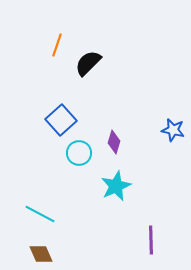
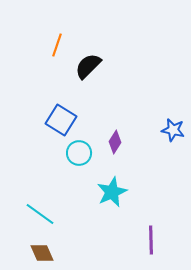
black semicircle: moved 3 px down
blue square: rotated 16 degrees counterclockwise
purple diamond: moved 1 px right; rotated 15 degrees clockwise
cyan star: moved 4 px left, 6 px down
cyan line: rotated 8 degrees clockwise
brown diamond: moved 1 px right, 1 px up
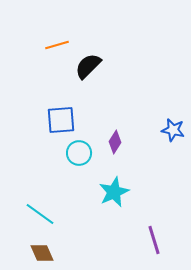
orange line: rotated 55 degrees clockwise
blue square: rotated 36 degrees counterclockwise
cyan star: moved 2 px right
purple line: moved 3 px right; rotated 16 degrees counterclockwise
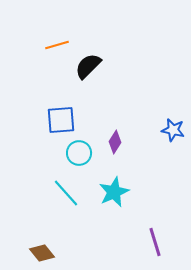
cyan line: moved 26 px right, 21 px up; rotated 12 degrees clockwise
purple line: moved 1 px right, 2 px down
brown diamond: rotated 15 degrees counterclockwise
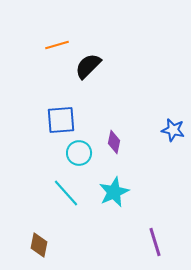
purple diamond: moved 1 px left; rotated 20 degrees counterclockwise
brown diamond: moved 3 px left, 8 px up; rotated 50 degrees clockwise
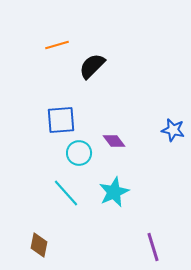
black semicircle: moved 4 px right
purple diamond: moved 1 px up; rotated 50 degrees counterclockwise
purple line: moved 2 px left, 5 px down
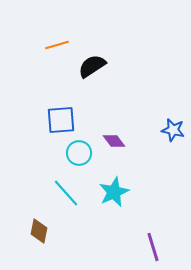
black semicircle: rotated 12 degrees clockwise
brown diamond: moved 14 px up
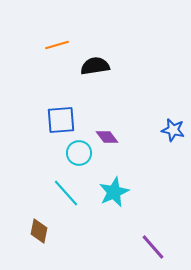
black semicircle: moved 3 px right; rotated 24 degrees clockwise
purple diamond: moved 7 px left, 4 px up
purple line: rotated 24 degrees counterclockwise
